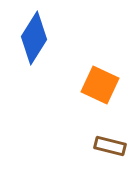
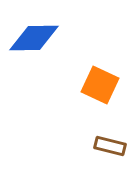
blue diamond: rotated 57 degrees clockwise
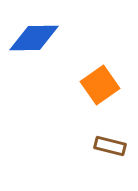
orange square: rotated 30 degrees clockwise
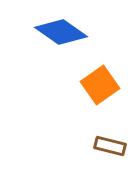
blue diamond: moved 27 px right, 6 px up; rotated 36 degrees clockwise
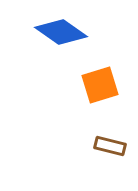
orange square: rotated 18 degrees clockwise
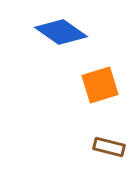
brown rectangle: moved 1 px left, 1 px down
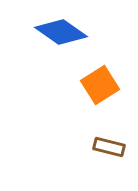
orange square: rotated 15 degrees counterclockwise
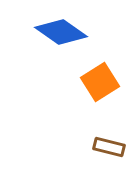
orange square: moved 3 px up
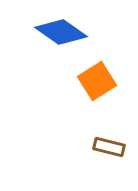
orange square: moved 3 px left, 1 px up
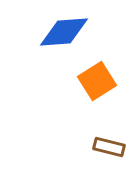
blue diamond: moved 3 px right; rotated 39 degrees counterclockwise
